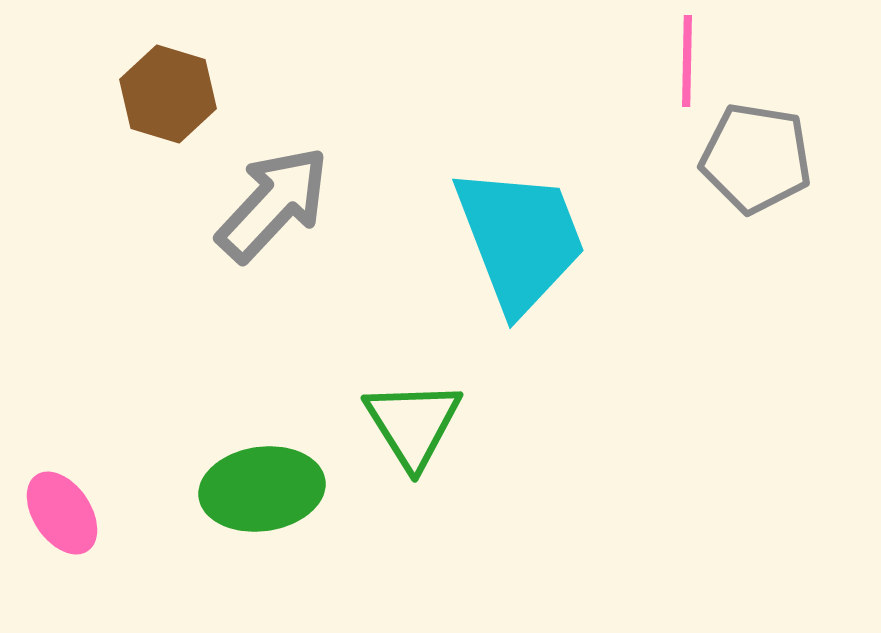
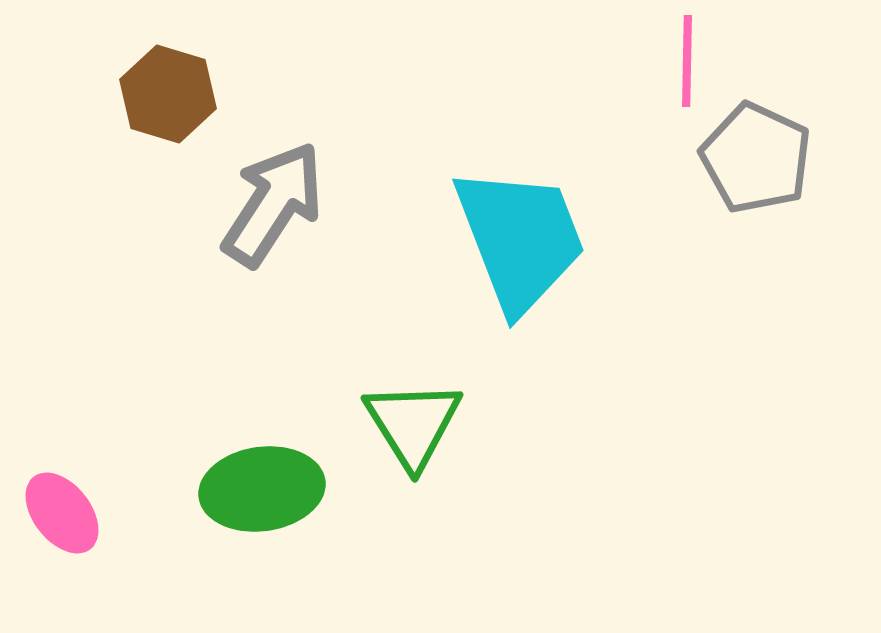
gray pentagon: rotated 16 degrees clockwise
gray arrow: rotated 10 degrees counterclockwise
pink ellipse: rotated 4 degrees counterclockwise
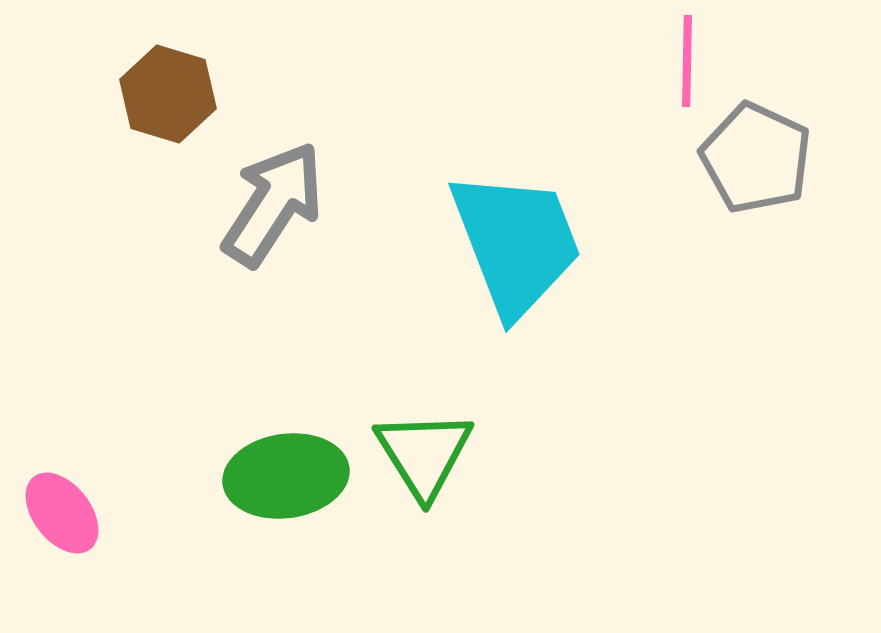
cyan trapezoid: moved 4 px left, 4 px down
green triangle: moved 11 px right, 30 px down
green ellipse: moved 24 px right, 13 px up
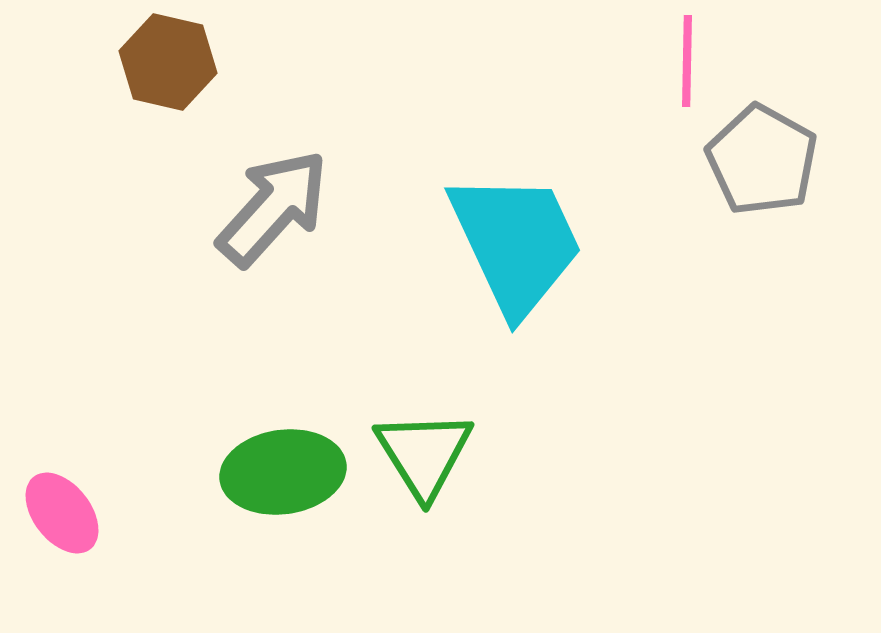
brown hexagon: moved 32 px up; rotated 4 degrees counterclockwise
gray pentagon: moved 6 px right, 2 px down; rotated 4 degrees clockwise
gray arrow: moved 4 px down; rotated 9 degrees clockwise
cyan trapezoid: rotated 4 degrees counterclockwise
green ellipse: moved 3 px left, 4 px up
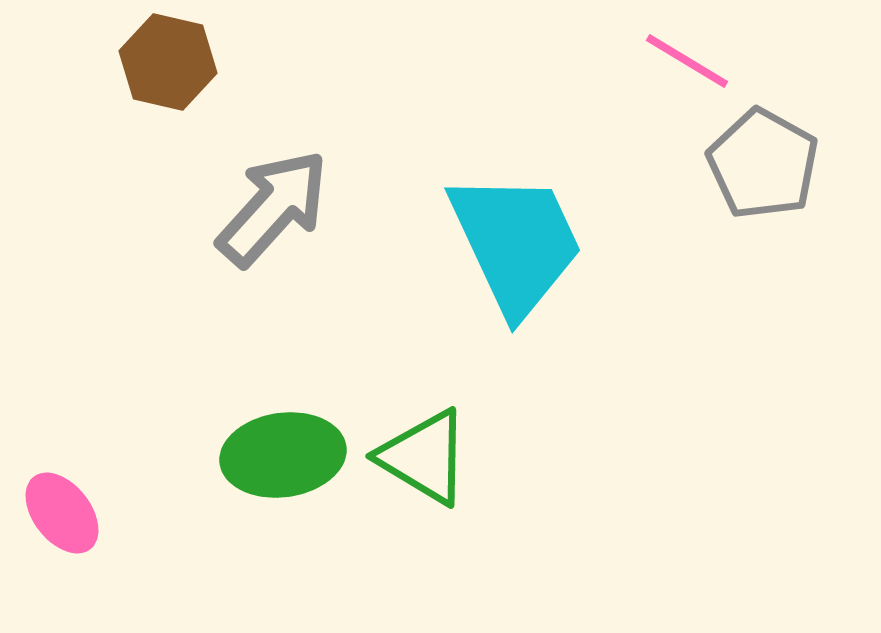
pink line: rotated 60 degrees counterclockwise
gray pentagon: moved 1 px right, 4 px down
green triangle: moved 3 px down; rotated 27 degrees counterclockwise
green ellipse: moved 17 px up
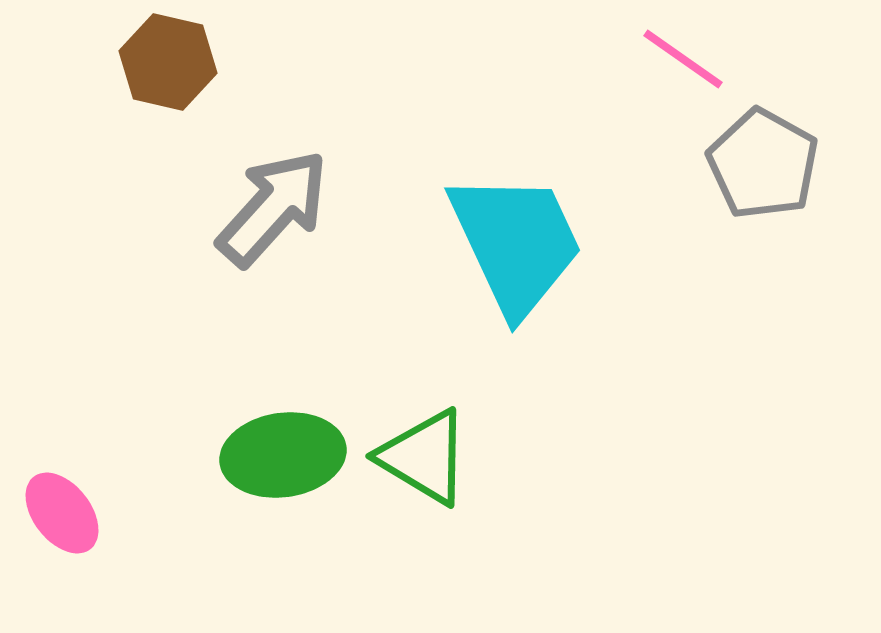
pink line: moved 4 px left, 2 px up; rotated 4 degrees clockwise
